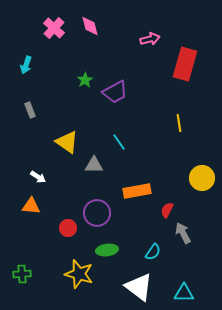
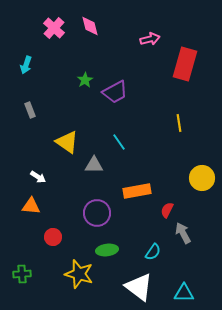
red circle: moved 15 px left, 9 px down
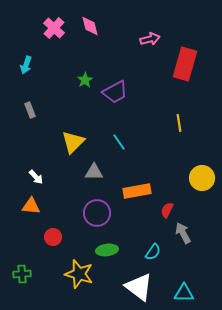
yellow triangle: moved 6 px right; rotated 40 degrees clockwise
gray triangle: moved 7 px down
white arrow: moved 2 px left; rotated 14 degrees clockwise
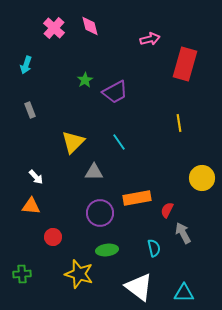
orange rectangle: moved 7 px down
purple circle: moved 3 px right
cyan semicircle: moved 1 px right, 4 px up; rotated 48 degrees counterclockwise
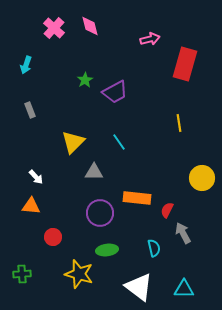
orange rectangle: rotated 16 degrees clockwise
cyan triangle: moved 4 px up
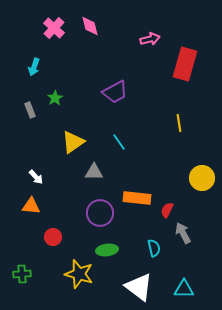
cyan arrow: moved 8 px right, 2 px down
green star: moved 30 px left, 18 px down
yellow triangle: rotated 10 degrees clockwise
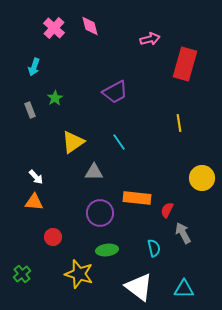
orange triangle: moved 3 px right, 4 px up
green cross: rotated 36 degrees counterclockwise
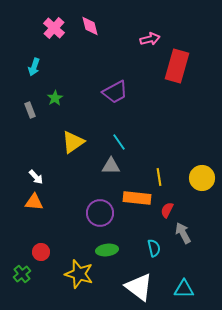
red rectangle: moved 8 px left, 2 px down
yellow line: moved 20 px left, 54 px down
gray triangle: moved 17 px right, 6 px up
red circle: moved 12 px left, 15 px down
